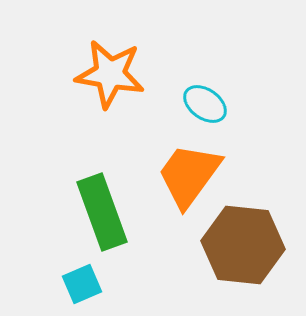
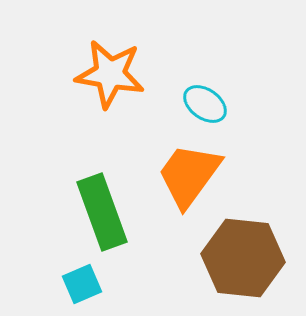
brown hexagon: moved 13 px down
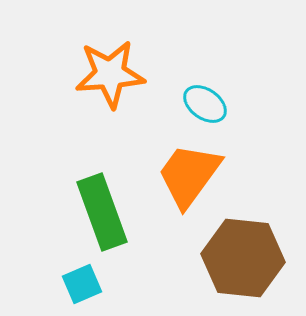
orange star: rotated 14 degrees counterclockwise
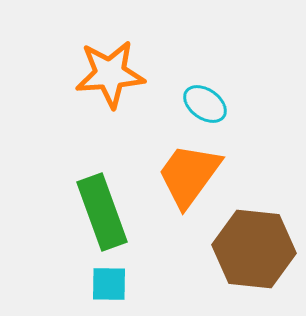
brown hexagon: moved 11 px right, 9 px up
cyan square: moved 27 px right; rotated 24 degrees clockwise
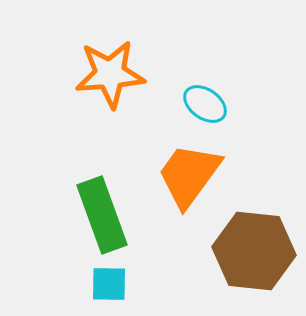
green rectangle: moved 3 px down
brown hexagon: moved 2 px down
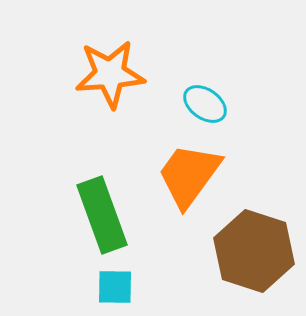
brown hexagon: rotated 12 degrees clockwise
cyan square: moved 6 px right, 3 px down
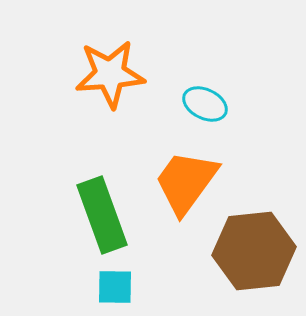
cyan ellipse: rotated 9 degrees counterclockwise
orange trapezoid: moved 3 px left, 7 px down
brown hexagon: rotated 24 degrees counterclockwise
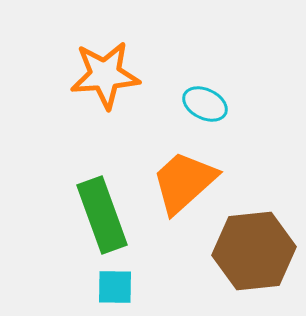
orange star: moved 5 px left, 1 px down
orange trapezoid: moved 2 px left; rotated 12 degrees clockwise
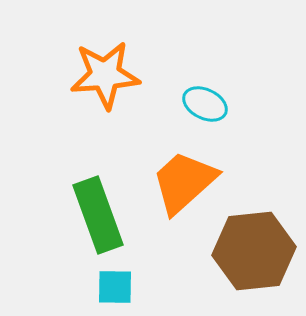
green rectangle: moved 4 px left
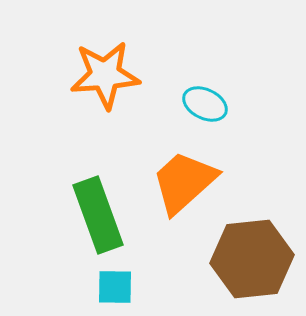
brown hexagon: moved 2 px left, 8 px down
